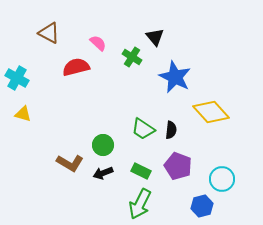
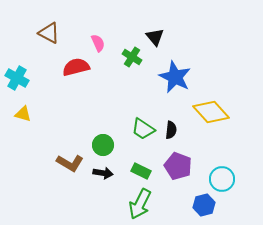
pink semicircle: rotated 24 degrees clockwise
black arrow: rotated 150 degrees counterclockwise
blue hexagon: moved 2 px right, 1 px up
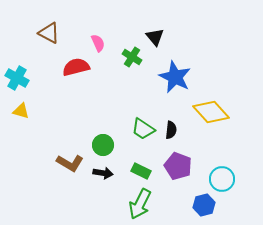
yellow triangle: moved 2 px left, 3 px up
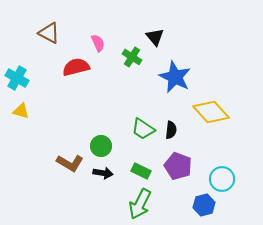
green circle: moved 2 px left, 1 px down
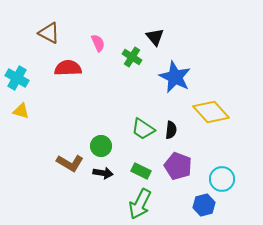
red semicircle: moved 8 px left, 1 px down; rotated 12 degrees clockwise
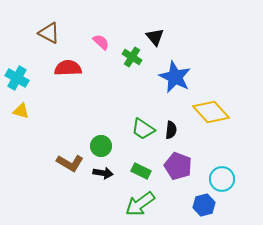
pink semicircle: moved 3 px right, 1 px up; rotated 24 degrees counterclockwise
green arrow: rotated 28 degrees clockwise
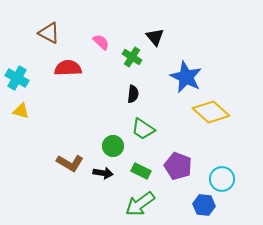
blue star: moved 11 px right
yellow diamond: rotated 6 degrees counterclockwise
black semicircle: moved 38 px left, 36 px up
green circle: moved 12 px right
blue hexagon: rotated 20 degrees clockwise
